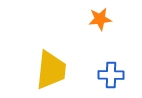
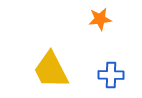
yellow trapezoid: rotated 147 degrees clockwise
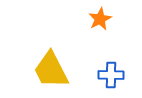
orange star: rotated 20 degrees counterclockwise
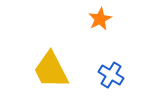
blue cross: rotated 30 degrees clockwise
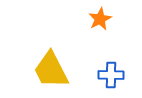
blue cross: rotated 30 degrees counterclockwise
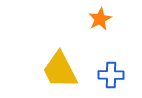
yellow trapezoid: moved 9 px right
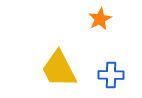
yellow trapezoid: moved 1 px left, 1 px up
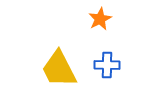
blue cross: moved 4 px left, 10 px up
